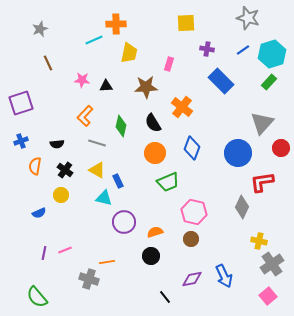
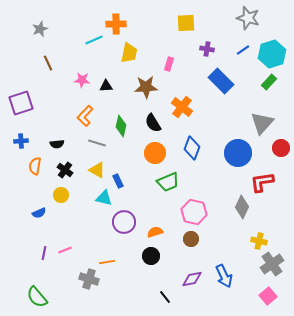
blue cross at (21, 141): rotated 16 degrees clockwise
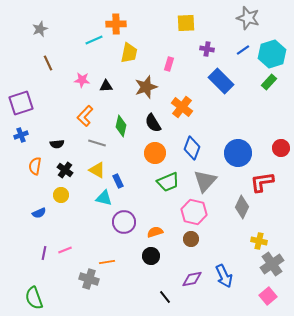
brown star at (146, 87): rotated 15 degrees counterclockwise
gray triangle at (262, 123): moved 57 px left, 58 px down
blue cross at (21, 141): moved 6 px up; rotated 16 degrees counterclockwise
green semicircle at (37, 297): moved 3 px left, 1 px down; rotated 20 degrees clockwise
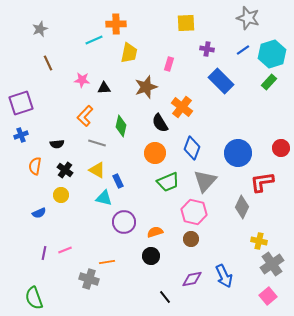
black triangle at (106, 86): moved 2 px left, 2 px down
black semicircle at (153, 123): moved 7 px right
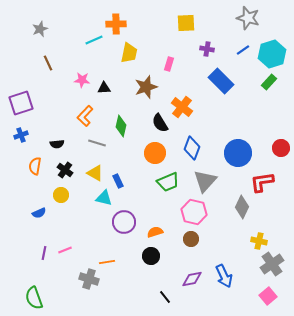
yellow triangle at (97, 170): moved 2 px left, 3 px down
